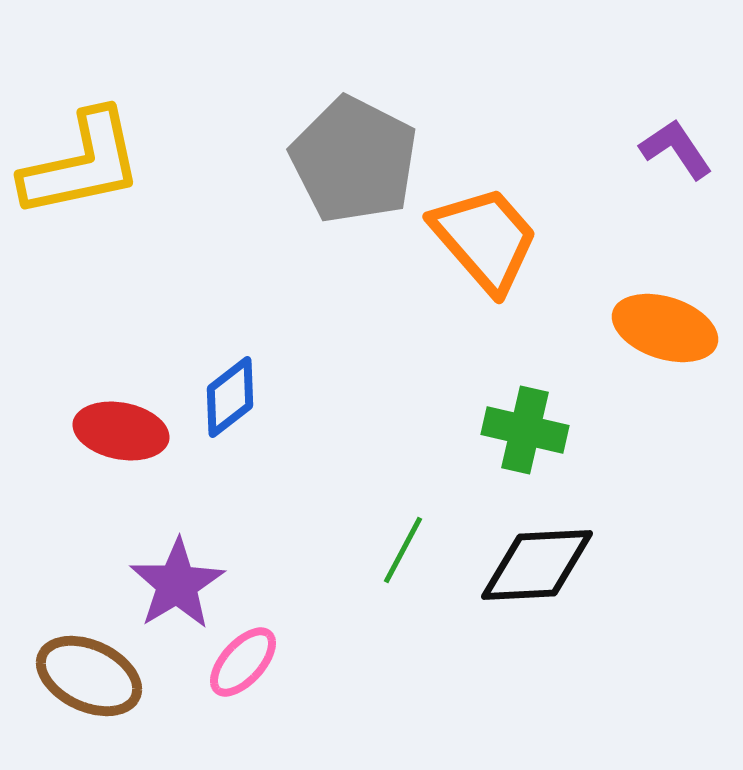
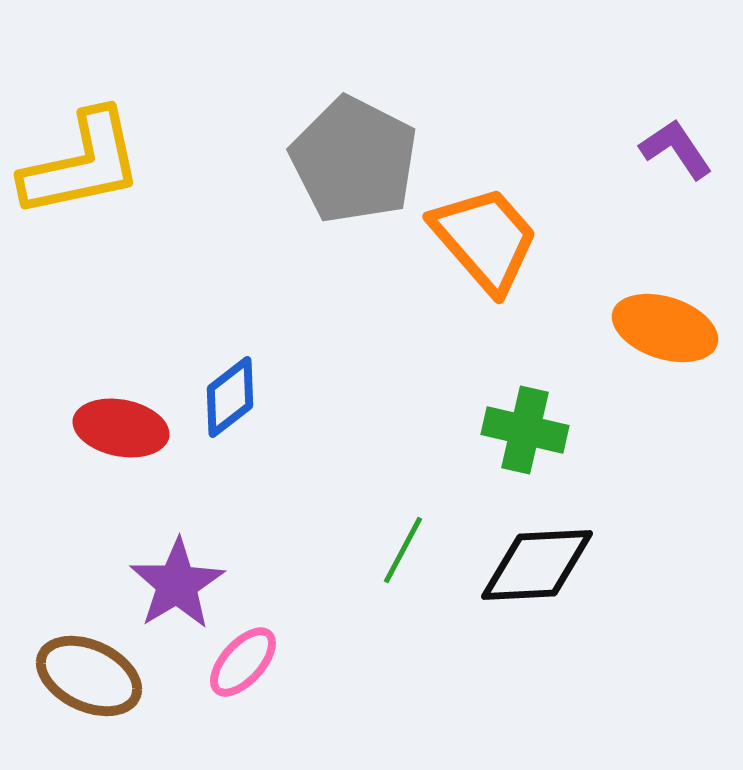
red ellipse: moved 3 px up
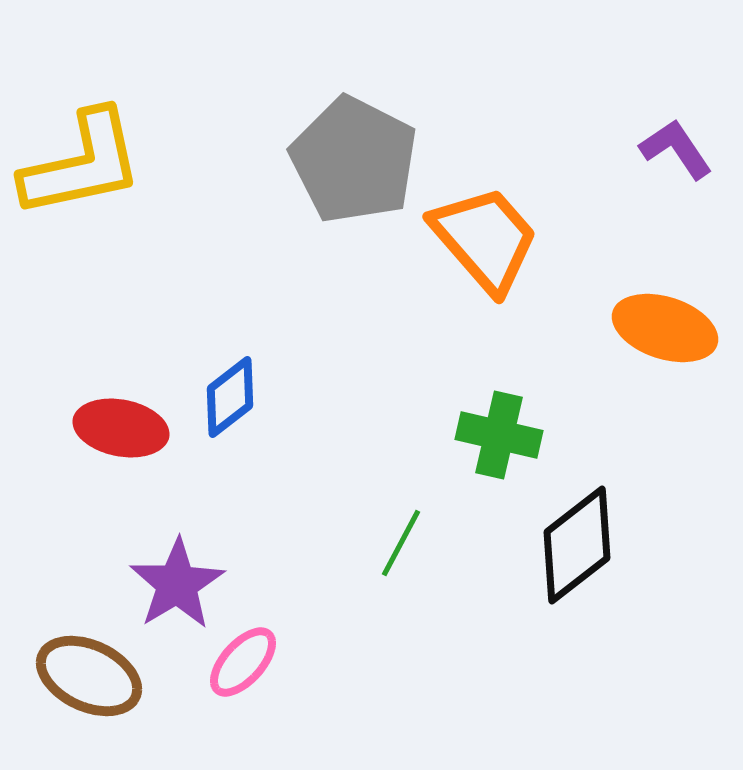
green cross: moved 26 px left, 5 px down
green line: moved 2 px left, 7 px up
black diamond: moved 40 px right, 20 px up; rotated 35 degrees counterclockwise
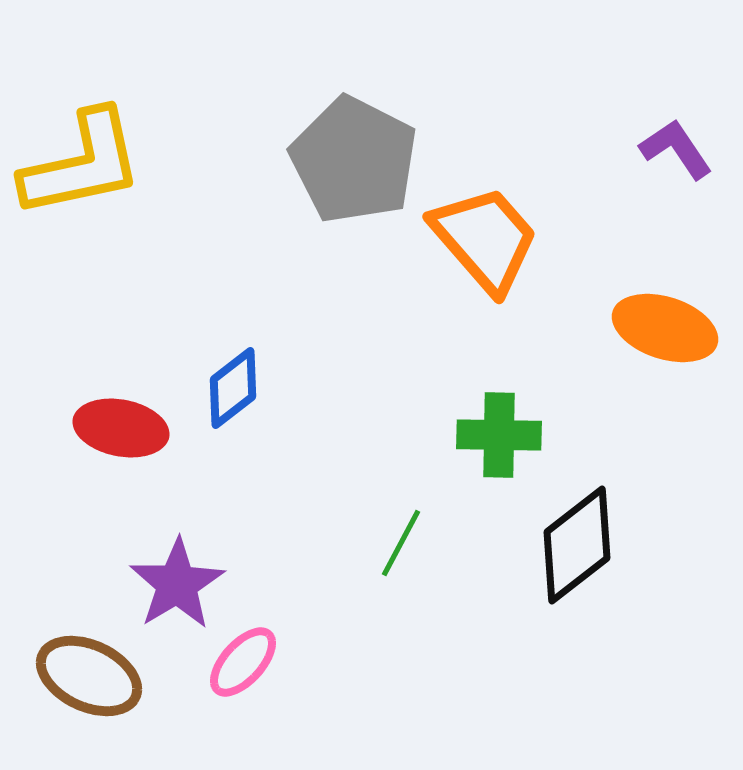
blue diamond: moved 3 px right, 9 px up
green cross: rotated 12 degrees counterclockwise
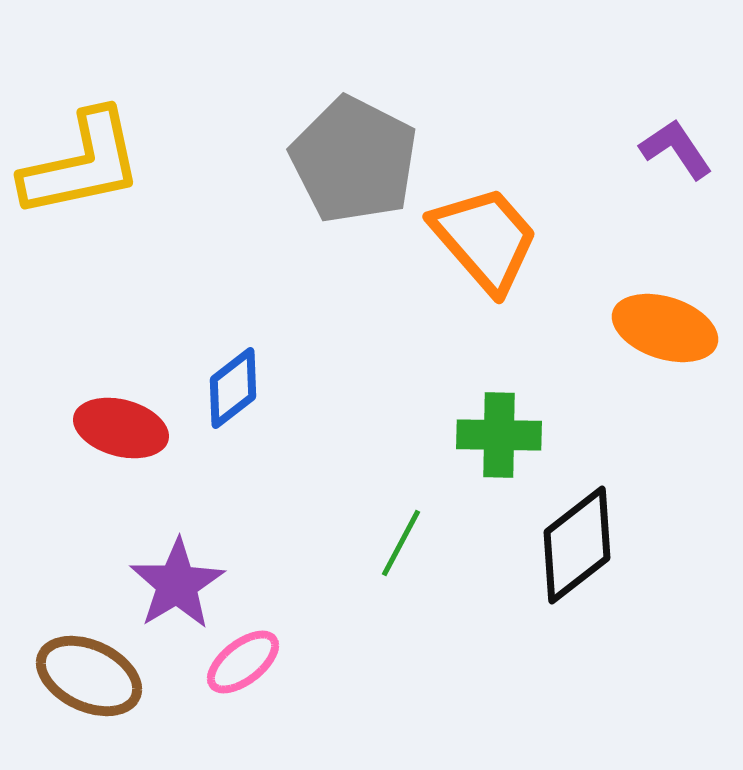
red ellipse: rotated 4 degrees clockwise
pink ellipse: rotated 10 degrees clockwise
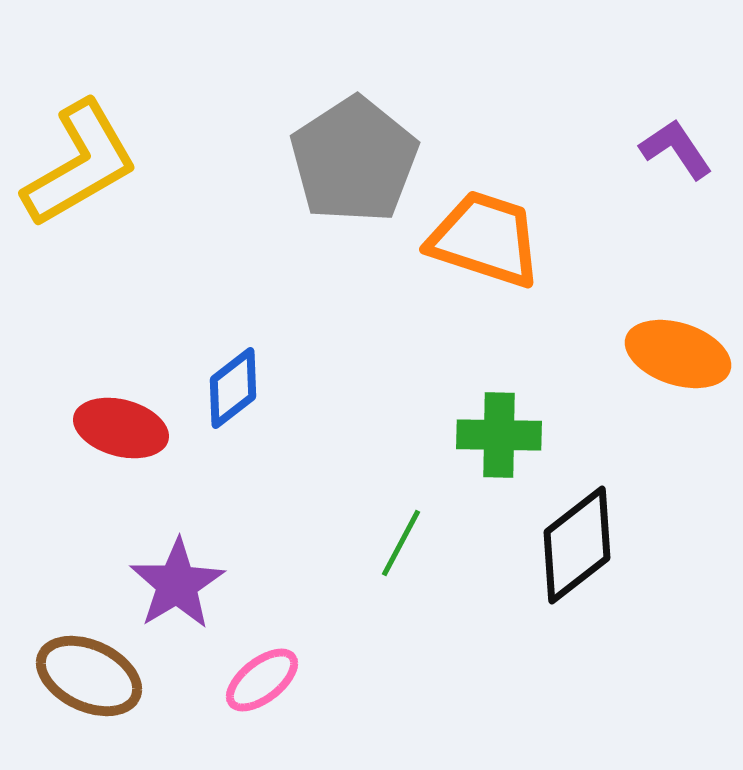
gray pentagon: rotated 12 degrees clockwise
yellow L-shape: moved 2 px left; rotated 18 degrees counterclockwise
orange trapezoid: rotated 31 degrees counterclockwise
orange ellipse: moved 13 px right, 26 px down
pink ellipse: moved 19 px right, 18 px down
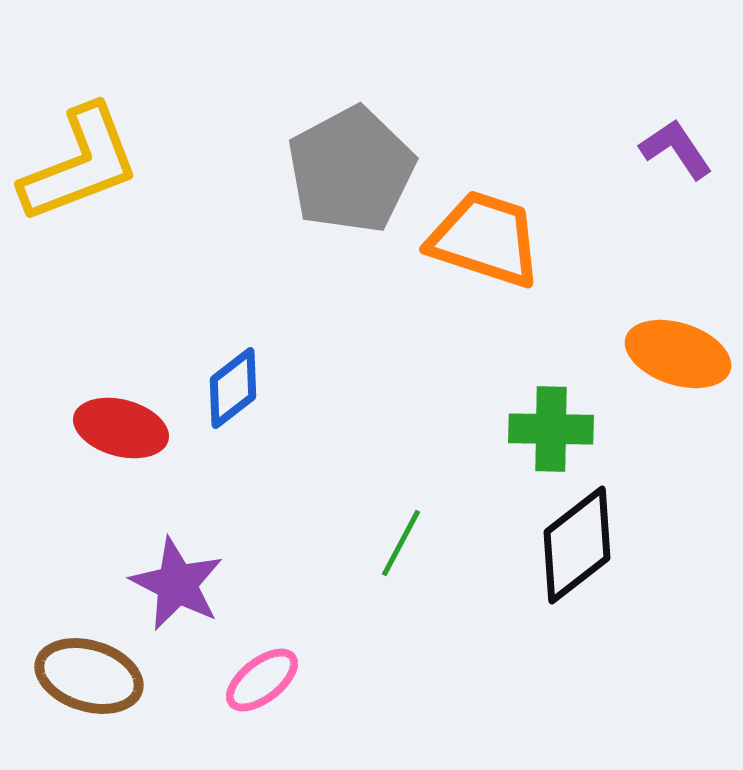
gray pentagon: moved 3 px left, 10 px down; rotated 5 degrees clockwise
yellow L-shape: rotated 9 degrees clockwise
green cross: moved 52 px right, 6 px up
purple star: rotated 14 degrees counterclockwise
brown ellipse: rotated 8 degrees counterclockwise
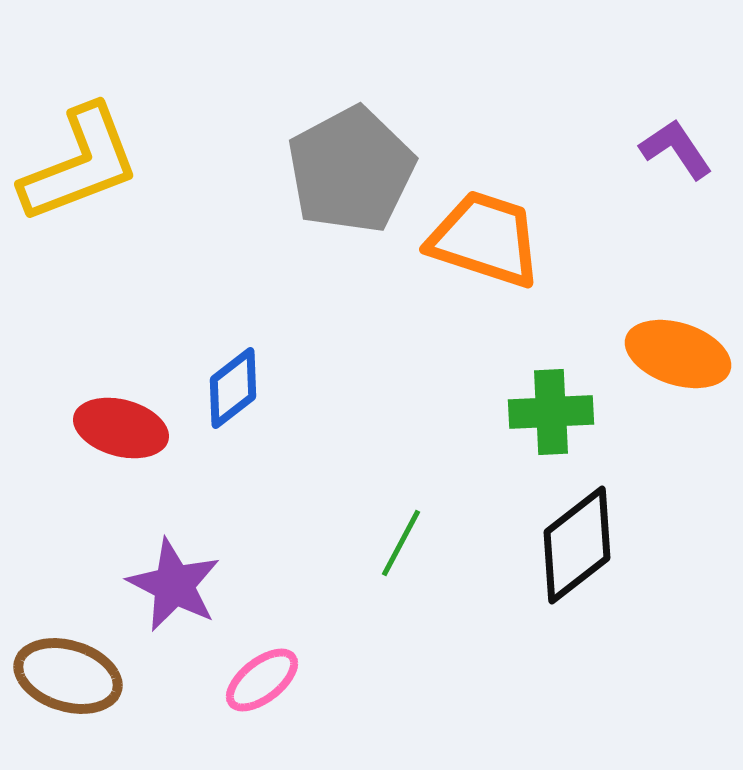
green cross: moved 17 px up; rotated 4 degrees counterclockwise
purple star: moved 3 px left, 1 px down
brown ellipse: moved 21 px left
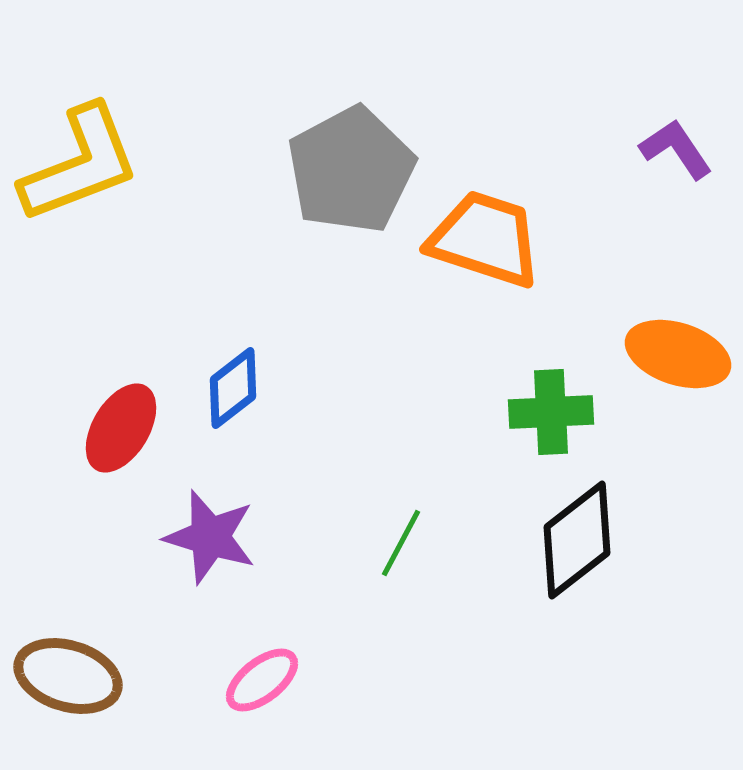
red ellipse: rotated 74 degrees counterclockwise
black diamond: moved 5 px up
purple star: moved 36 px right, 48 px up; rotated 10 degrees counterclockwise
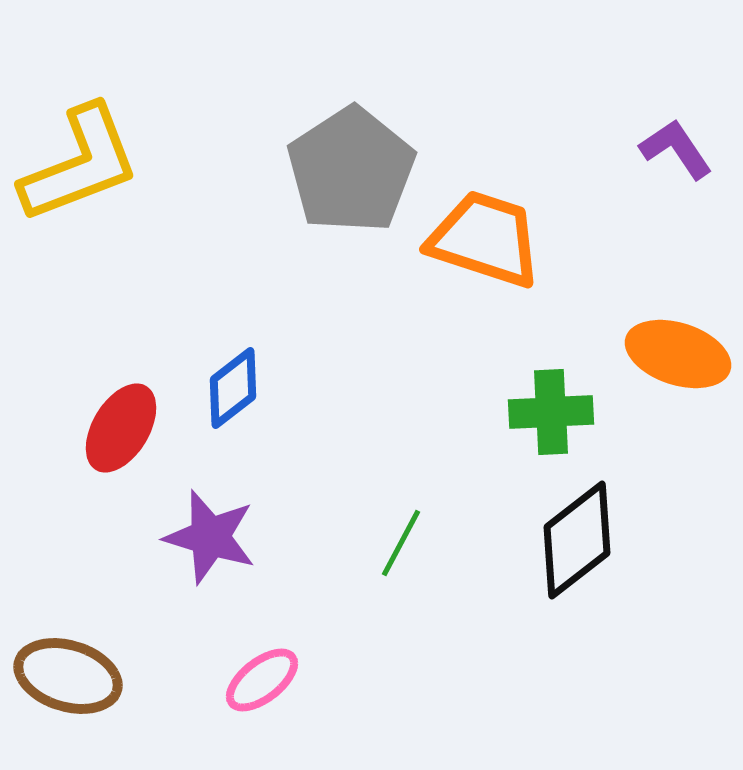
gray pentagon: rotated 5 degrees counterclockwise
